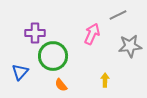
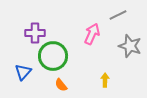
gray star: rotated 25 degrees clockwise
blue triangle: moved 3 px right
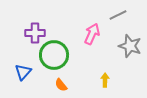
green circle: moved 1 px right, 1 px up
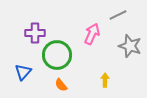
green circle: moved 3 px right
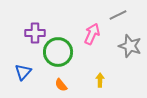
green circle: moved 1 px right, 3 px up
yellow arrow: moved 5 px left
